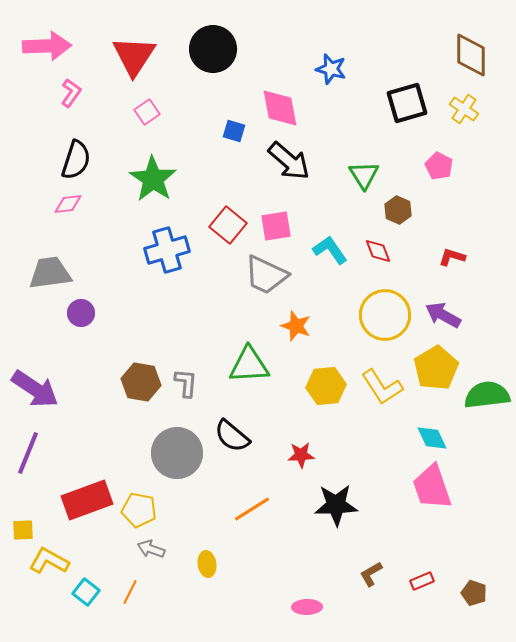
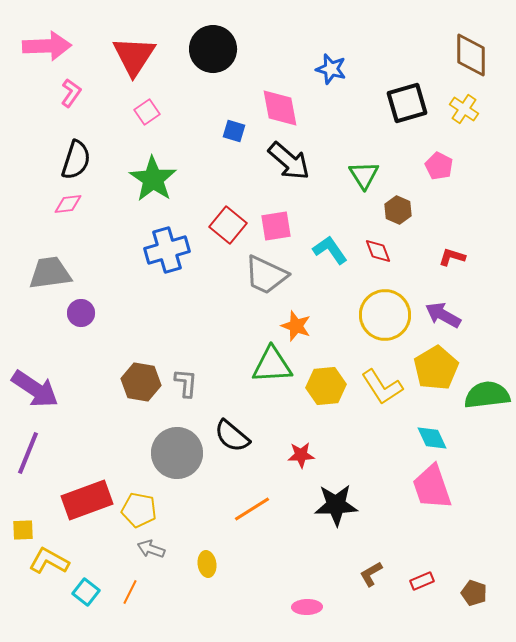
green triangle at (249, 365): moved 23 px right
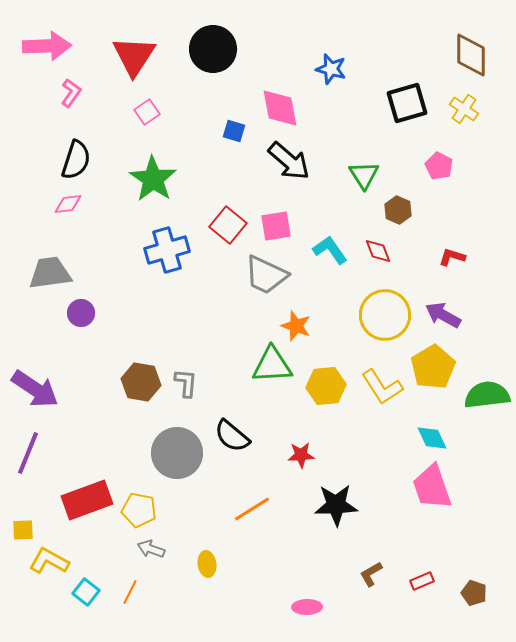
yellow pentagon at (436, 368): moved 3 px left, 1 px up
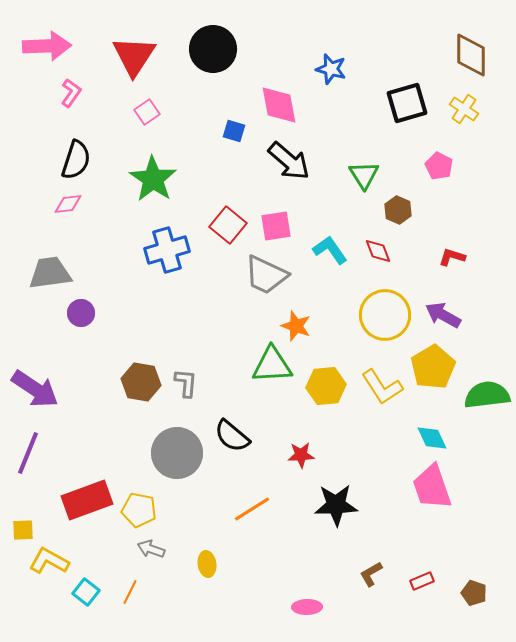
pink diamond at (280, 108): moved 1 px left, 3 px up
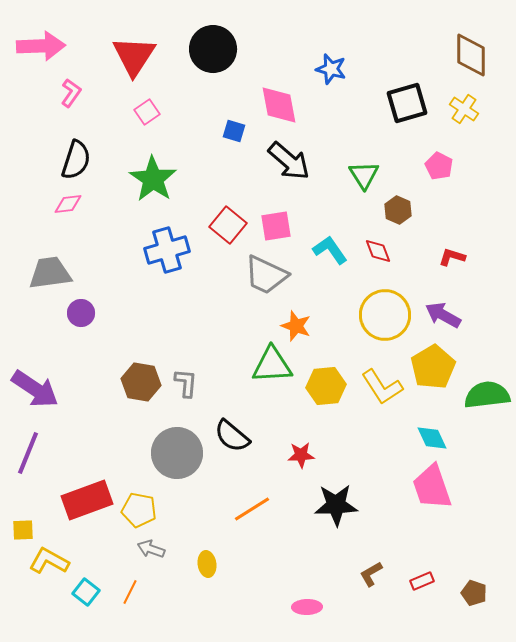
pink arrow at (47, 46): moved 6 px left
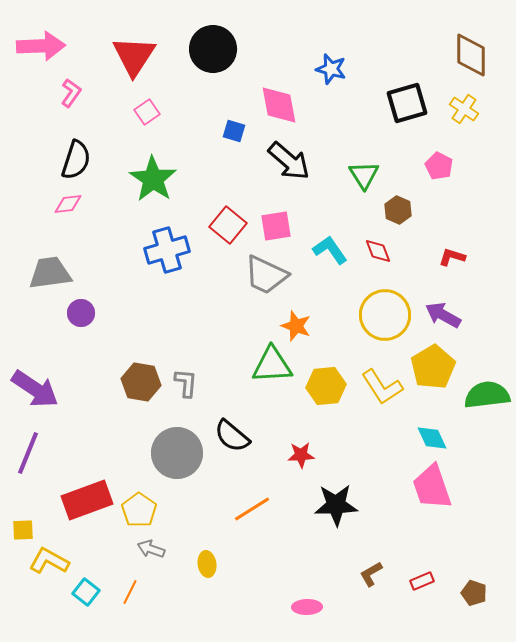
yellow pentagon at (139, 510): rotated 24 degrees clockwise
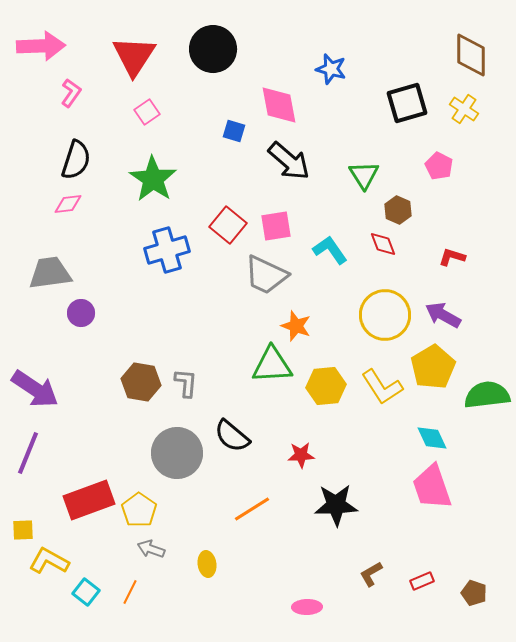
red diamond at (378, 251): moved 5 px right, 7 px up
red rectangle at (87, 500): moved 2 px right
